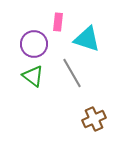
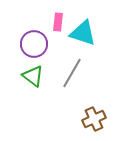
cyan triangle: moved 4 px left, 6 px up
gray line: rotated 60 degrees clockwise
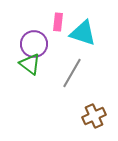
green triangle: moved 3 px left, 12 px up
brown cross: moved 3 px up
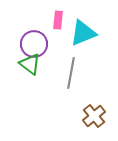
pink rectangle: moved 2 px up
cyan triangle: rotated 40 degrees counterclockwise
gray line: moved 1 px left; rotated 20 degrees counterclockwise
brown cross: rotated 15 degrees counterclockwise
